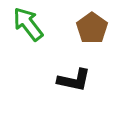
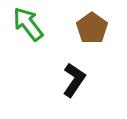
black L-shape: rotated 68 degrees counterclockwise
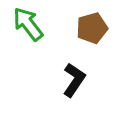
brown pentagon: rotated 20 degrees clockwise
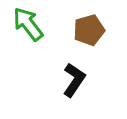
brown pentagon: moved 3 px left, 2 px down
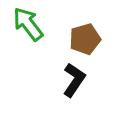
brown pentagon: moved 4 px left, 9 px down
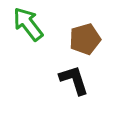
black L-shape: rotated 52 degrees counterclockwise
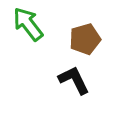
black L-shape: rotated 8 degrees counterclockwise
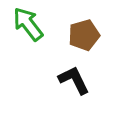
brown pentagon: moved 1 px left, 4 px up
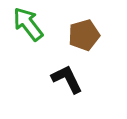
black L-shape: moved 7 px left, 1 px up
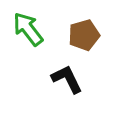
green arrow: moved 5 px down
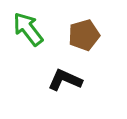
black L-shape: moved 2 px left, 1 px down; rotated 40 degrees counterclockwise
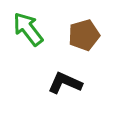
black L-shape: moved 3 px down
